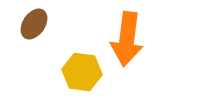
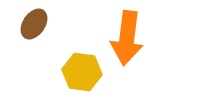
orange arrow: moved 1 px up
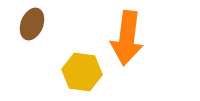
brown ellipse: moved 2 px left; rotated 12 degrees counterclockwise
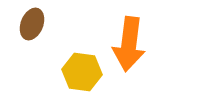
orange arrow: moved 2 px right, 6 px down
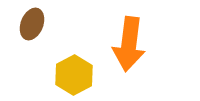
yellow hexagon: moved 8 px left, 3 px down; rotated 24 degrees clockwise
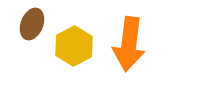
yellow hexagon: moved 29 px up
